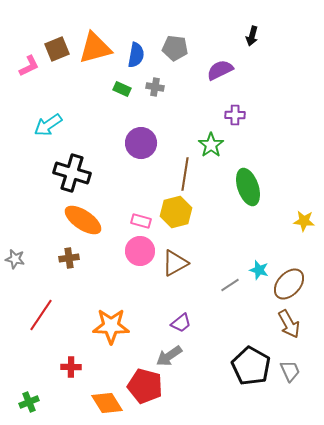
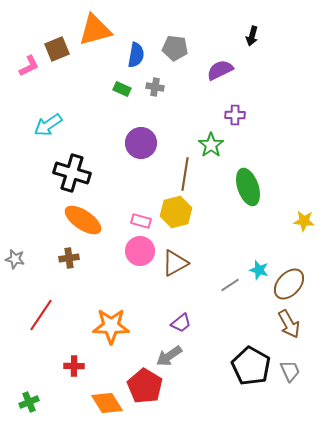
orange triangle: moved 18 px up
red cross: moved 3 px right, 1 px up
red pentagon: rotated 16 degrees clockwise
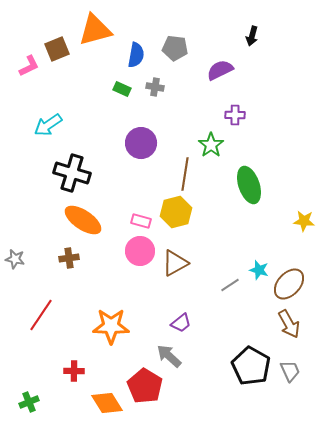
green ellipse: moved 1 px right, 2 px up
gray arrow: rotated 76 degrees clockwise
red cross: moved 5 px down
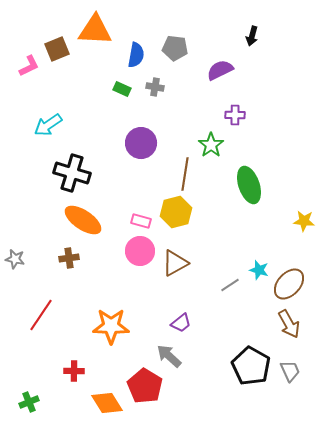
orange triangle: rotated 18 degrees clockwise
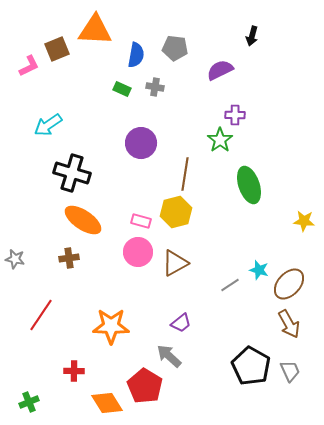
green star: moved 9 px right, 5 px up
pink circle: moved 2 px left, 1 px down
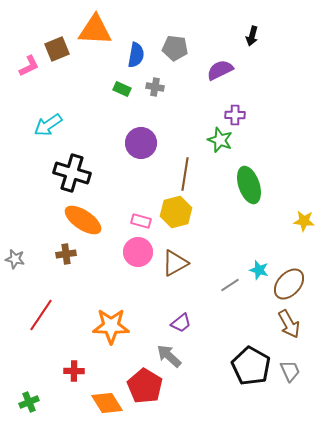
green star: rotated 15 degrees counterclockwise
brown cross: moved 3 px left, 4 px up
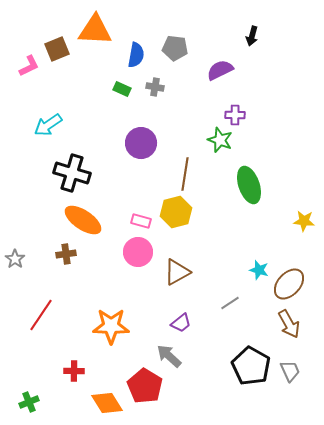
gray star: rotated 24 degrees clockwise
brown triangle: moved 2 px right, 9 px down
gray line: moved 18 px down
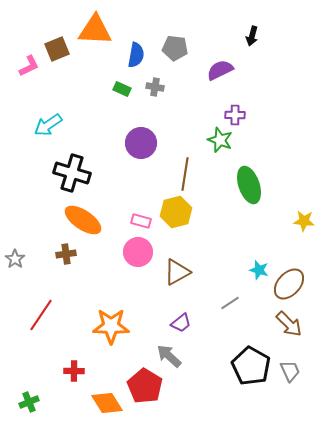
brown arrow: rotated 16 degrees counterclockwise
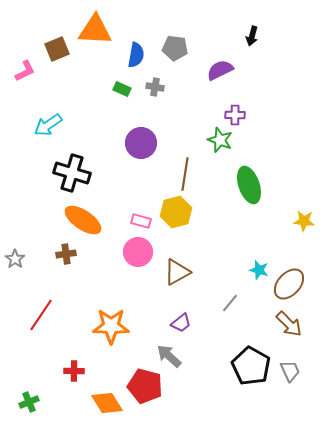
pink L-shape: moved 4 px left, 5 px down
gray line: rotated 18 degrees counterclockwise
red pentagon: rotated 16 degrees counterclockwise
